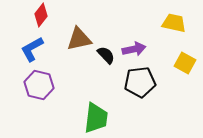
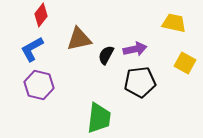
purple arrow: moved 1 px right
black semicircle: rotated 108 degrees counterclockwise
green trapezoid: moved 3 px right
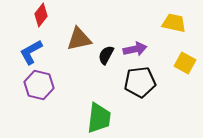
blue L-shape: moved 1 px left, 3 px down
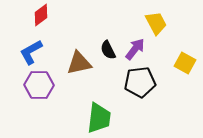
red diamond: rotated 15 degrees clockwise
yellow trapezoid: moved 18 px left; rotated 50 degrees clockwise
brown triangle: moved 24 px down
purple arrow: rotated 40 degrees counterclockwise
black semicircle: moved 2 px right, 5 px up; rotated 54 degrees counterclockwise
purple hexagon: rotated 12 degrees counterclockwise
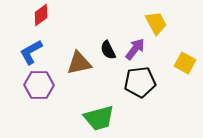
green trapezoid: rotated 68 degrees clockwise
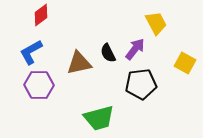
black semicircle: moved 3 px down
black pentagon: moved 1 px right, 2 px down
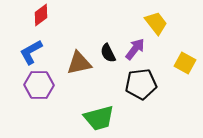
yellow trapezoid: rotated 10 degrees counterclockwise
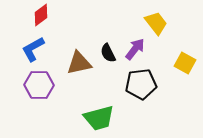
blue L-shape: moved 2 px right, 3 px up
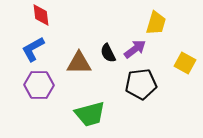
red diamond: rotated 60 degrees counterclockwise
yellow trapezoid: rotated 55 degrees clockwise
purple arrow: rotated 15 degrees clockwise
brown triangle: rotated 12 degrees clockwise
green trapezoid: moved 9 px left, 4 px up
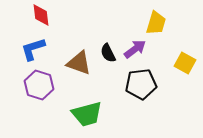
blue L-shape: rotated 12 degrees clockwise
brown triangle: rotated 20 degrees clockwise
purple hexagon: rotated 16 degrees clockwise
green trapezoid: moved 3 px left
